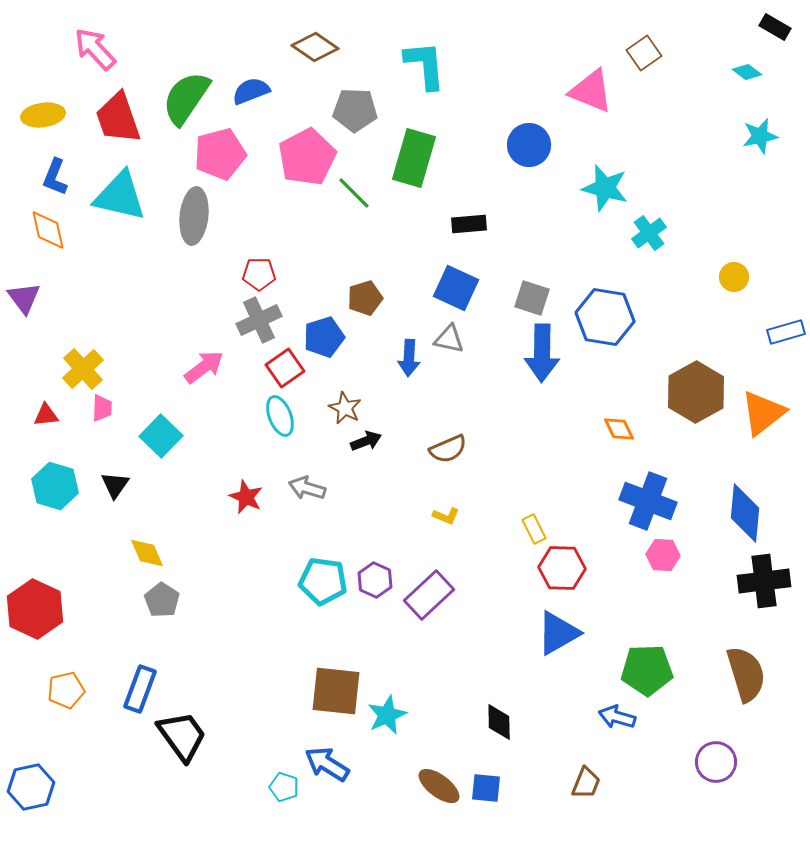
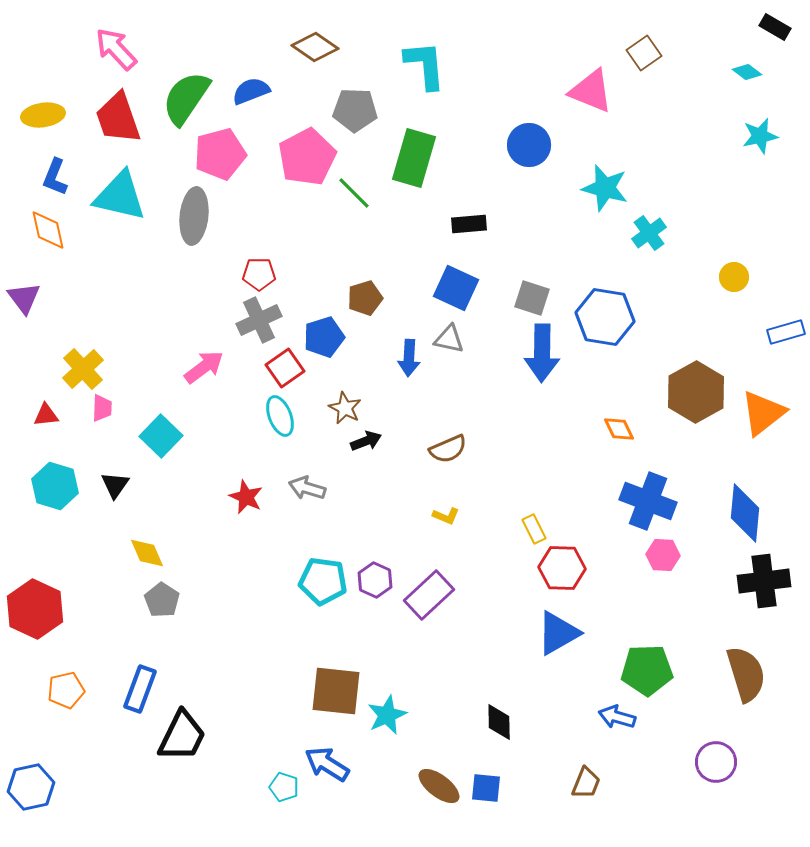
pink arrow at (95, 49): moved 21 px right
black trapezoid at (182, 736): rotated 62 degrees clockwise
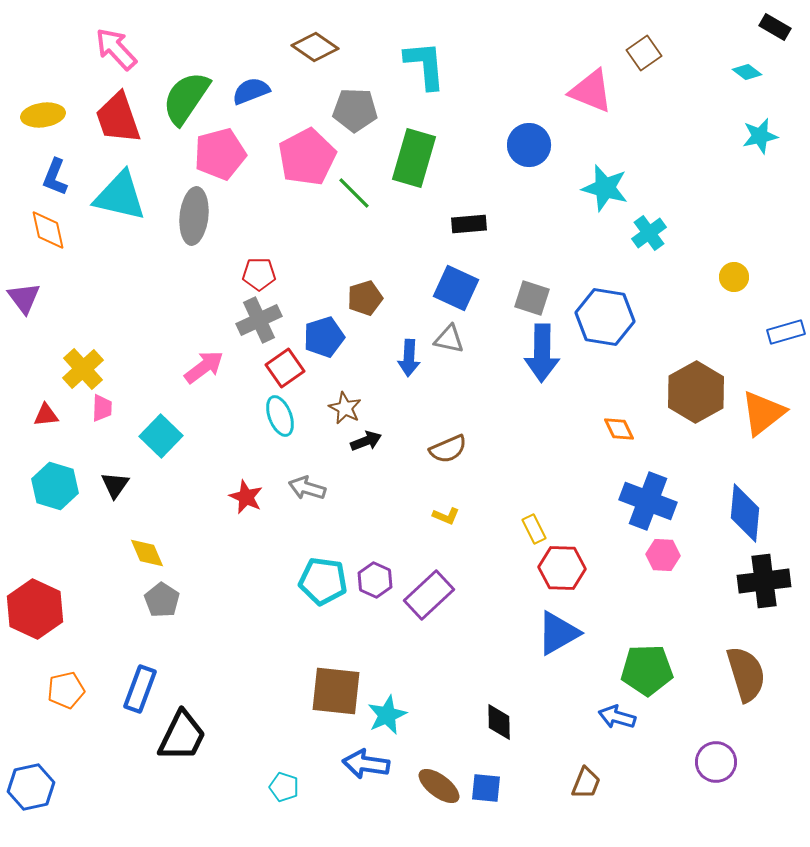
blue arrow at (327, 764): moved 39 px right; rotated 24 degrees counterclockwise
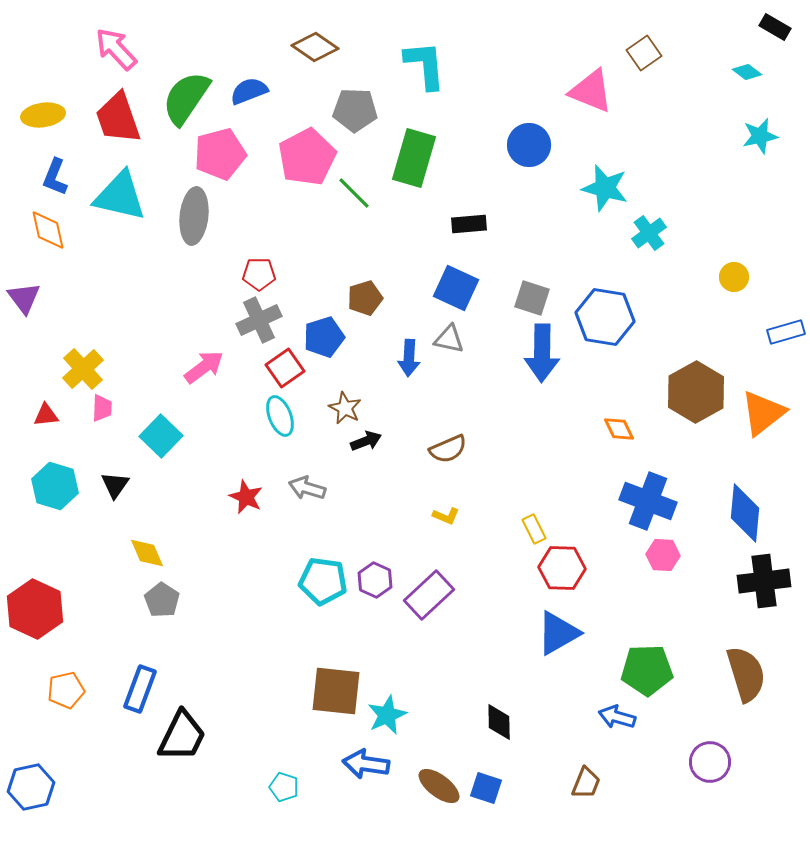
blue semicircle at (251, 91): moved 2 px left
purple circle at (716, 762): moved 6 px left
blue square at (486, 788): rotated 12 degrees clockwise
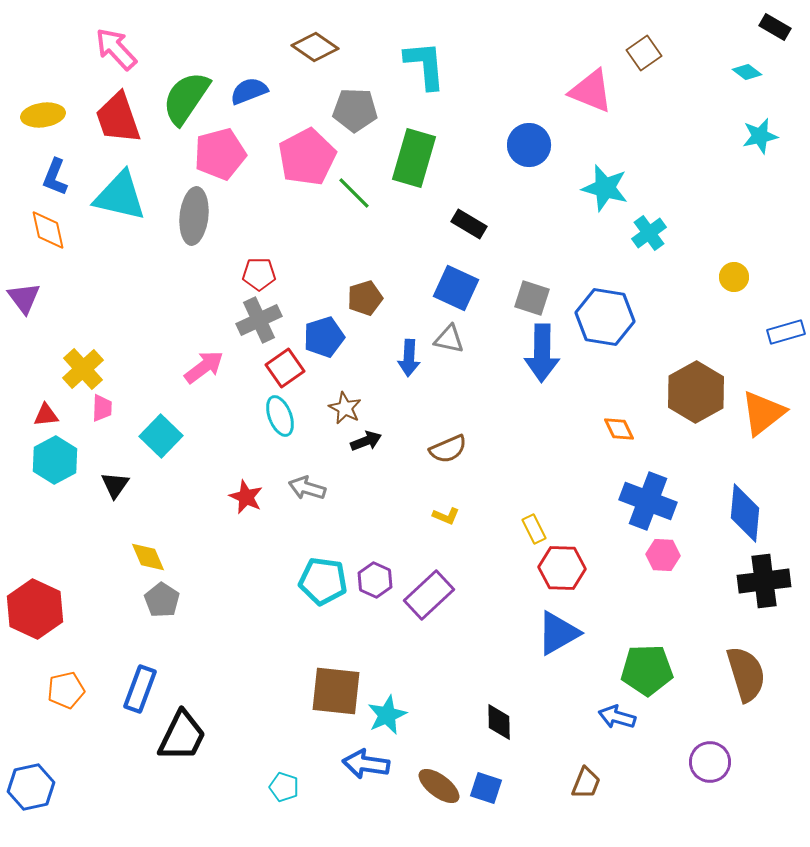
black rectangle at (469, 224): rotated 36 degrees clockwise
cyan hexagon at (55, 486): moved 26 px up; rotated 15 degrees clockwise
yellow diamond at (147, 553): moved 1 px right, 4 px down
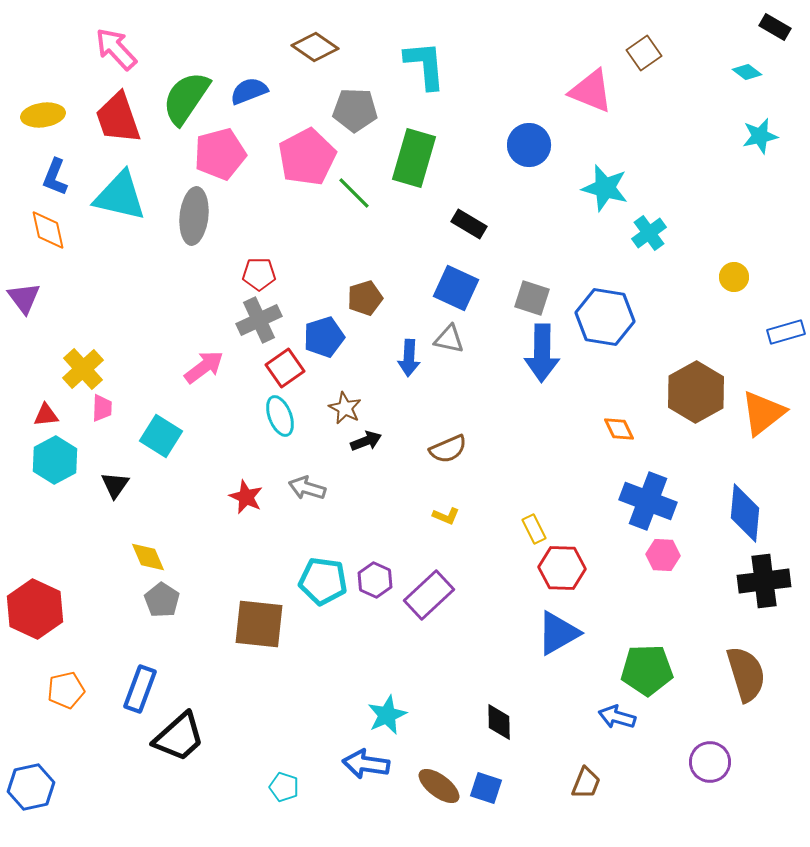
cyan square at (161, 436): rotated 12 degrees counterclockwise
brown square at (336, 691): moved 77 px left, 67 px up
black trapezoid at (182, 736): moved 3 px left, 1 px down; rotated 22 degrees clockwise
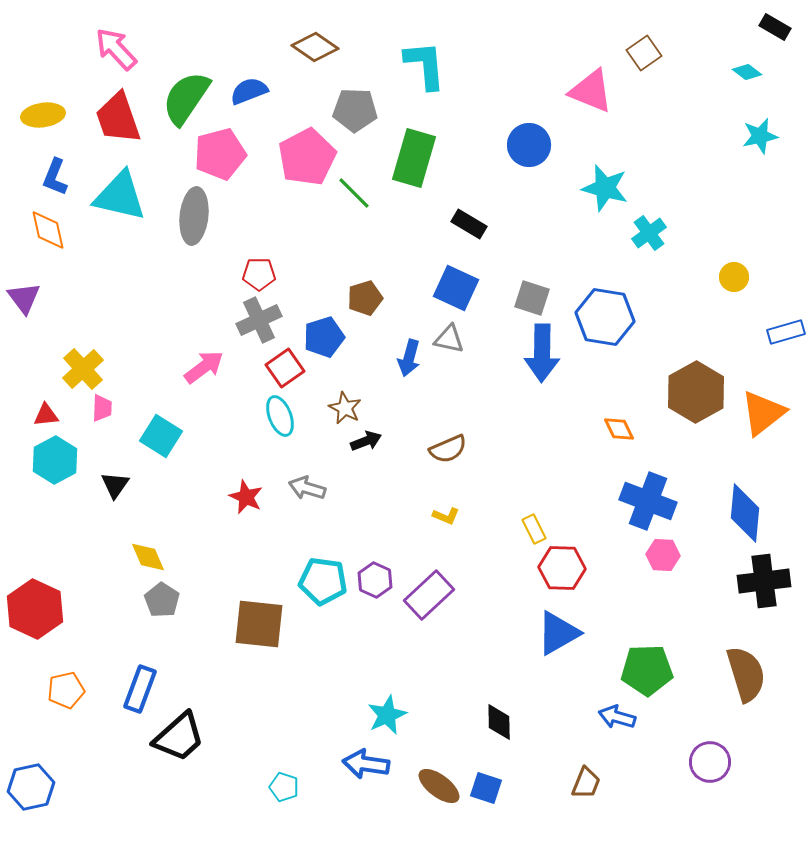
blue arrow at (409, 358): rotated 12 degrees clockwise
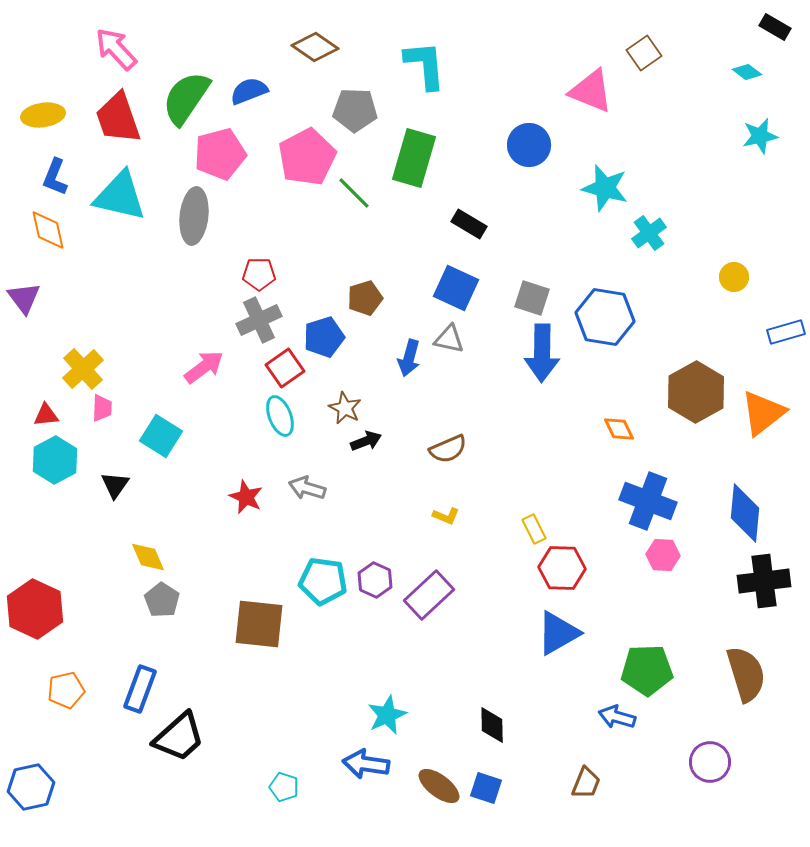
black diamond at (499, 722): moved 7 px left, 3 px down
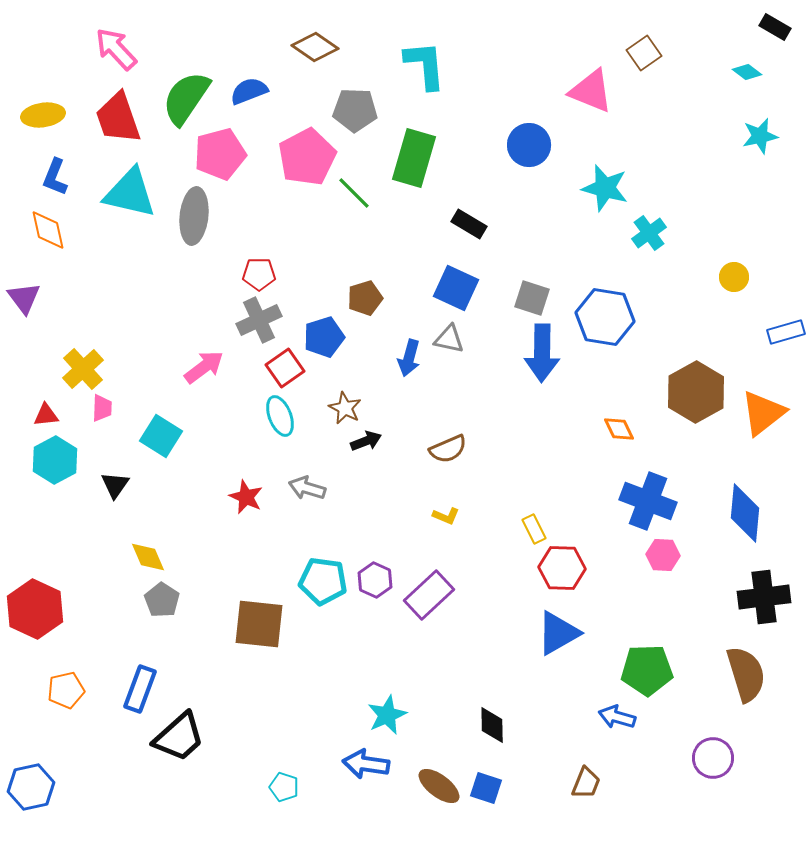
cyan triangle at (120, 196): moved 10 px right, 3 px up
black cross at (764, 581): moved 16 px down
purple circle at (710, 762): moved 3 px right, 4 px up
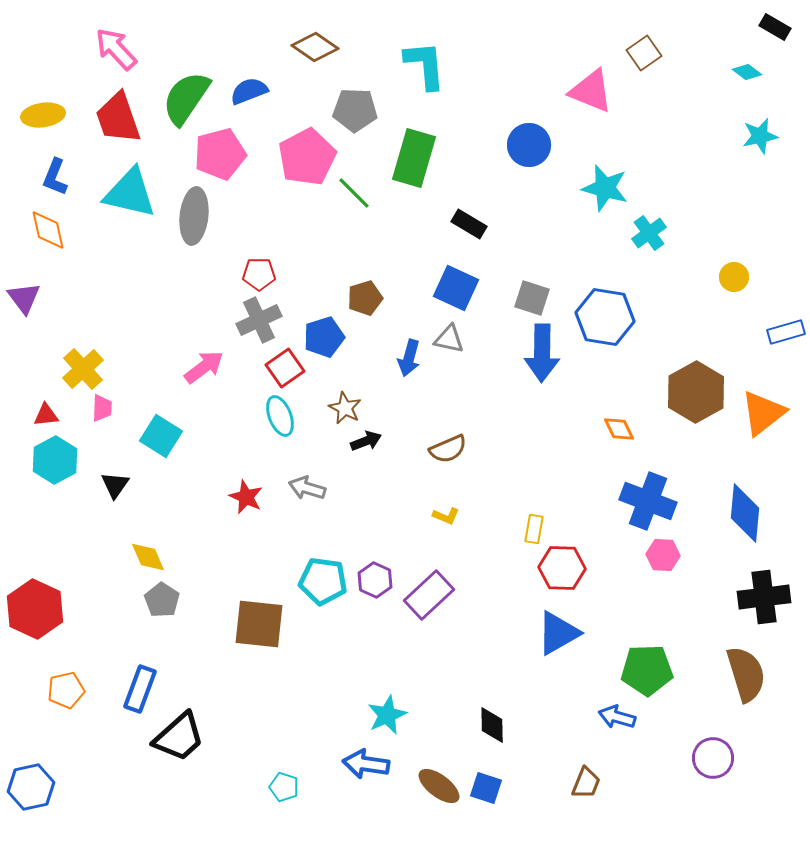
yellow rectangle at (534, 529): rotated 36 degrees clockwise
